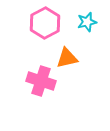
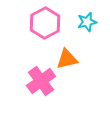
orange triangle: moved 1 px down
pink cross: rotated 36 degrees clockwise
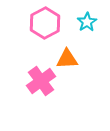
cyan star: rotated 18 degrees counterclockwise
orange triangle: rotated 10 degrees clockwise
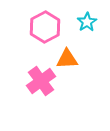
pink hexagon: moved 4 px down
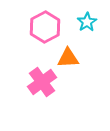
orange triangle: moved 1 px right, 1 px up
pink cross: moved 1 px right, 1 px down
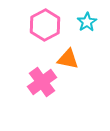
pink hexagon: moved 2 px up
orange triangle: moved 1 px down; rotated 15 degrees clockwise
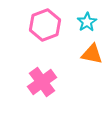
pink hexagon: rotated 8 degrees clockwise
orange triangle: moved 24 px right, 5 px up
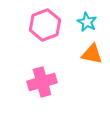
cyan star: rotated 12 degrees counterclockwise
pink cross: rotated 20 degrees clockwise
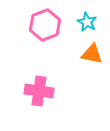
pink cross: moved 3 px left, 9 px down; rotated 24 degrees clockwise
